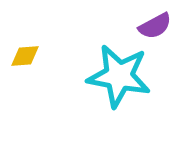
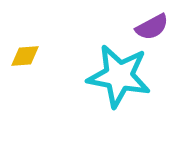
purple semicircle: moved 3 px left, 1 px down
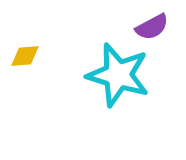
cyan star: moved 1 px left, 1 px up; rotated 6 degrees clockwise
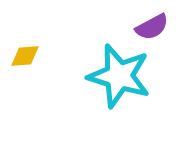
cyan star: moved 1 px right, 1 px down
